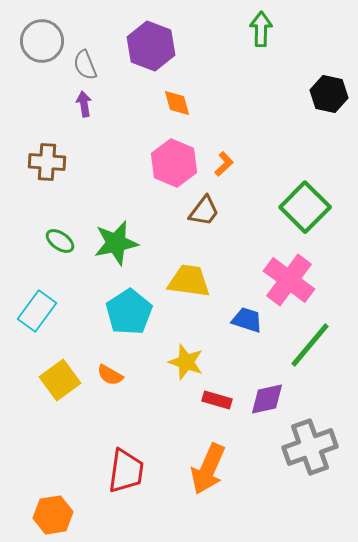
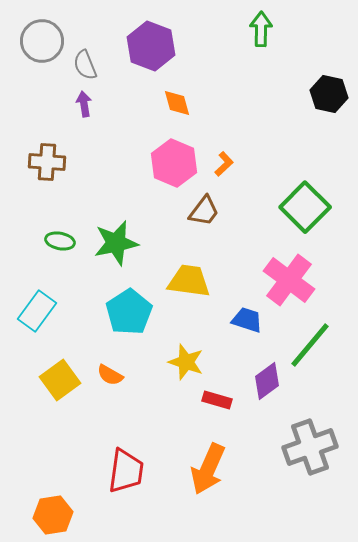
green ellipse: rotated 24 degrees counterclockwise
purple diamond: moved 18 px up; rotated 24 degrees counterclockwise
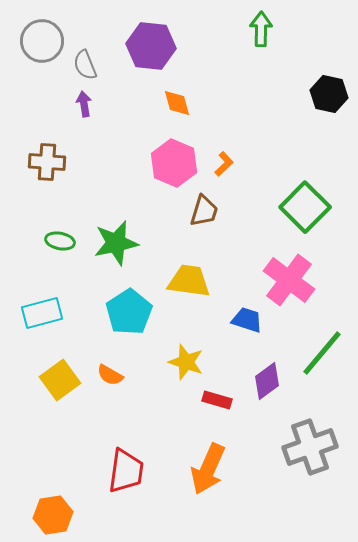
purple hexagon: rotated 15 degrees counterclockwise
brown trapezoid: rotated 20 degrees counterclockwise
cyan rectangle: moved 5 px right, 2 px down; rotated 39 degrees clockwise
green line: moved 12 px right, 8 px down
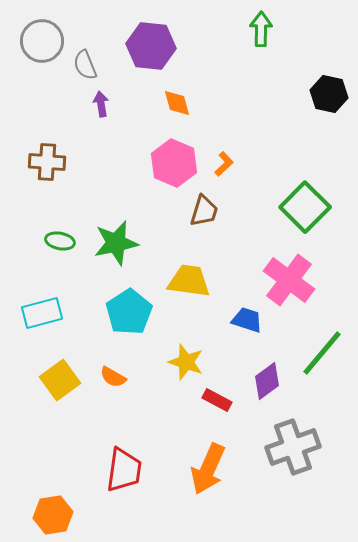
purple arrow: moved 17 px right
orange semicircle: moved 3 px right, 2 px down
red rectangle: rotated 12 degrees clockwise
gray cross: moved 17 px left
red trapezoid: moved 2 px left, 1 px up
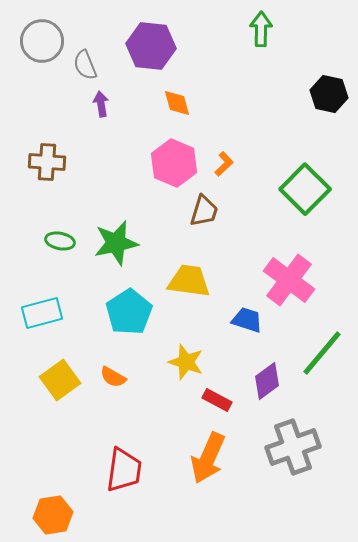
green square: moved 18 px up
orange arrow: moved 11 px up
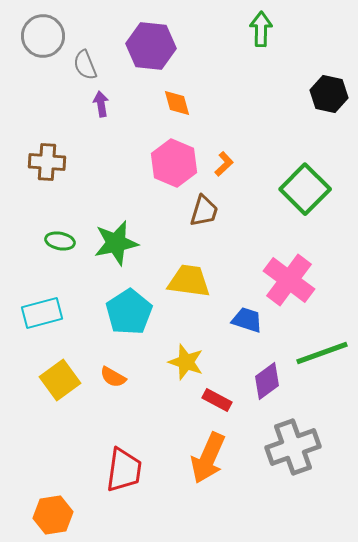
gray circle: moved 1 px right, 5 px up
green line: rotated 30 degrees clockwise
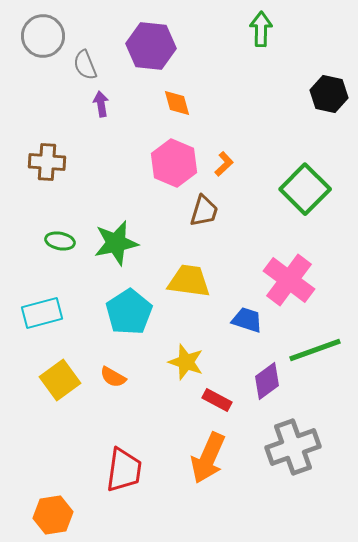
green line: moved 7 px left, 3 px up
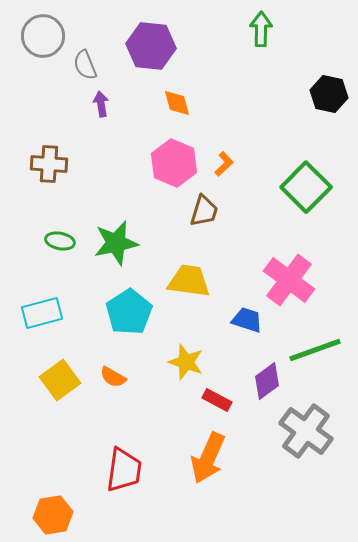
brown cross: moved 2 px right, 2 px down
green square: moved 1 px right, 2 px up
gray cross: moved 13 px right, 16 px up; rotated 34 degrees counterclockwise
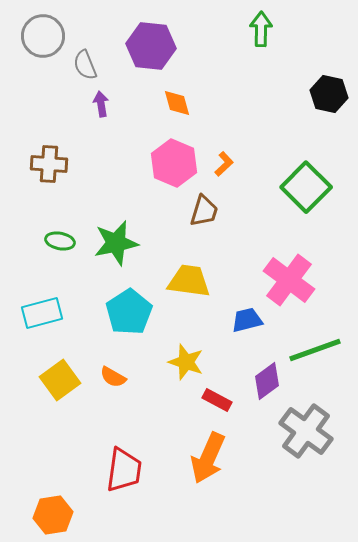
blue trapezoid: rotated 32 degrees counterclockwise
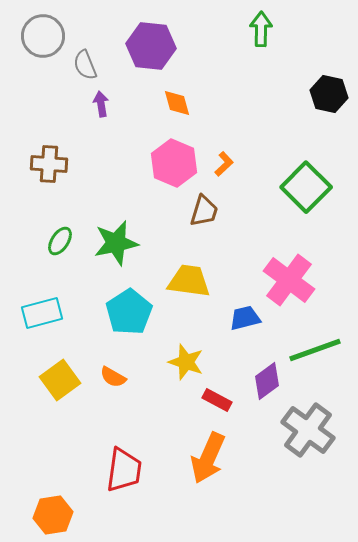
green ellipse: rotated 68 degrees counterclockwise
blue trapezoid: moved 2 px left, 2 px up
gray cross: moved 2 px right, 1 px up
